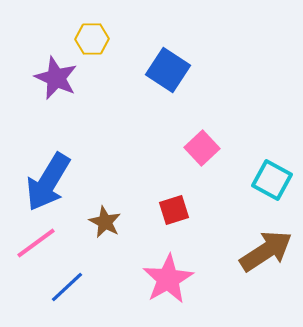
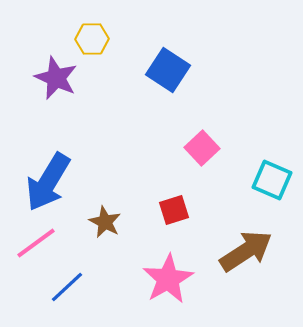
cyan square: rotated 6 degrees counterclockwise
brown arrow: moved 20 px left
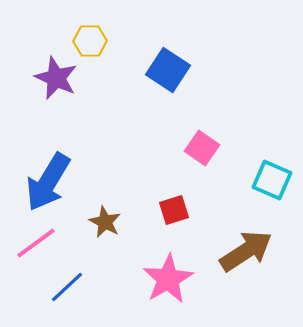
yellow hexagon: moved 2 px left, 2 px down
pink square: rotated 12 degrees counterclockwise
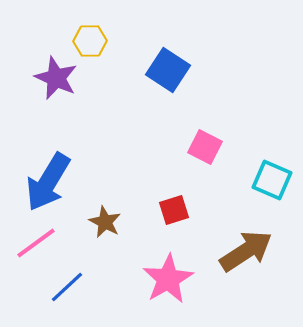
pink square: moved 3 px right, 1 px up; rotated 8 degrees counterclockwise
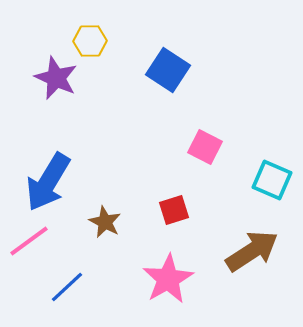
pink line: moved 7 px left, 2 px up
brown arrow: moved 6 px right
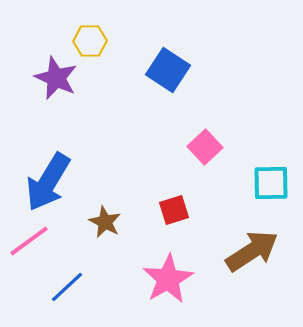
pink square: rotated 20 degrees clockwise
cyan square: moved 1 px left, 3 px down; rotated 24 degrees counterclockwise
